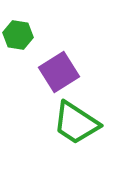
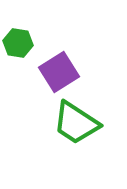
green hexagon: moved 8 px down
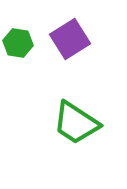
purple square: moved 11 px right, 33 px up
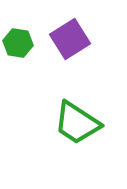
green trapezoid: moved 1 px right
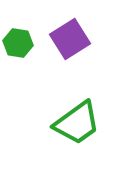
green trapezoid: rotated 69 degrees counterclockwise
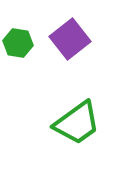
purple square: rotated 6 degrees counterclockwise
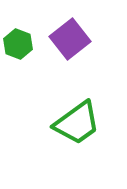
green hexagon: moved 1 px down; rotated 12 degrees clockwise
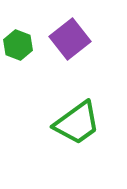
green hexagon: moved 1 px down
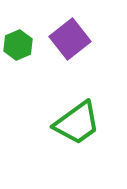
green hexagon: rotated 16 degrees clockwise
